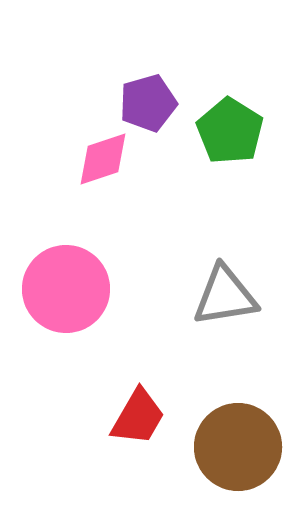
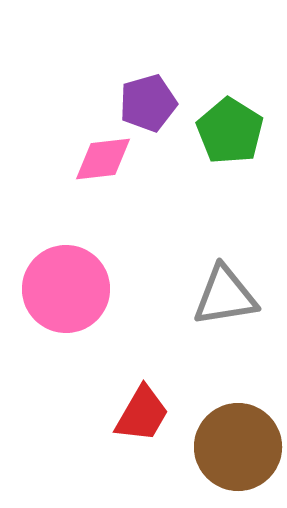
pink diamond: rotated 12 degrees clockwise
red trapezoid: moved 4 px right, 3 px up
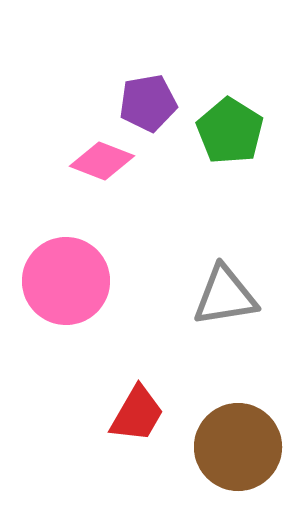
purple pentagon: rotated 6 degrees clockwise
pink diamond: moved 1 px left, 2 px down; rotated 28 degrees clockwise
pink circle: moved 8 px up
red trapezoid: moved 5 px left
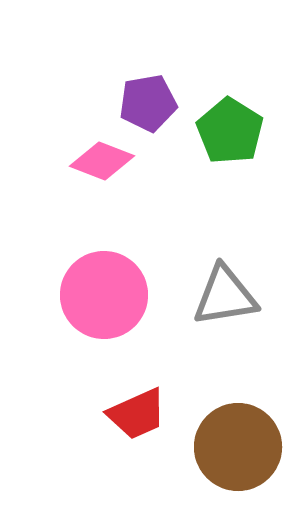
pink circle: moved 38 px right, 14 px down
red trapezoid: rotated 36 degrees clockwise
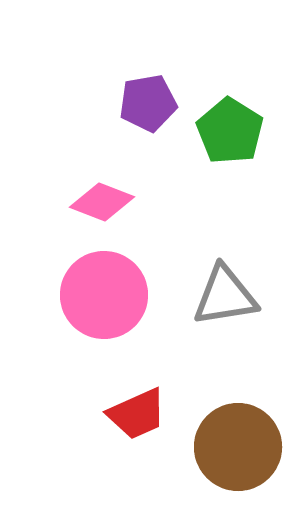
pink diamond: moved 41 px down
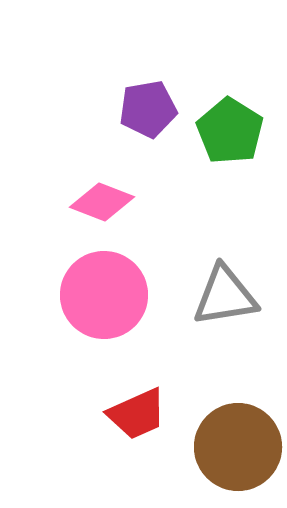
purple pentagon: moved 6 px down
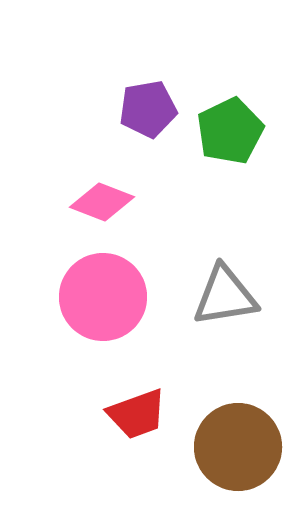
green pentagon: rotated 14 degrees clockwise
pink circle: moved 1 px left, 2 px down
red trapezoid: rotated 4 degrees clockwise
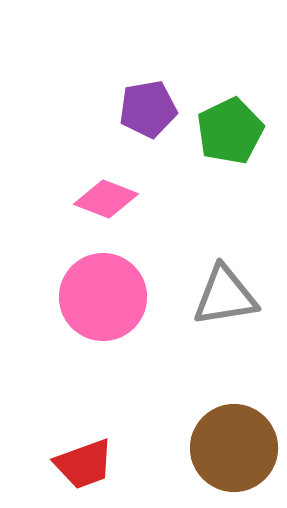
pink diamond: moved 4 px right, 3 px up
red trapezoid: moved 53 px left, 50 px down
brown circle: moved 4 px left, 1 px down
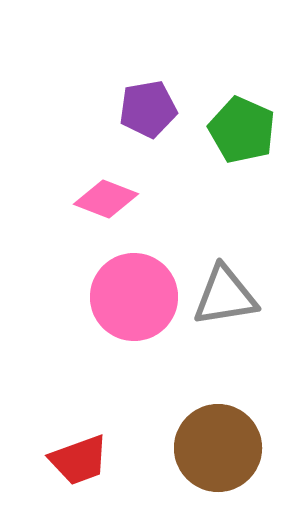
green pentagon: moved 12 px right, 1 px up; rotated 22 degrees counterclockwise
pink circle: moved 31 px right
brown circle: moved 16 px left
red trapezoid: moved 5 px left, 4 px up
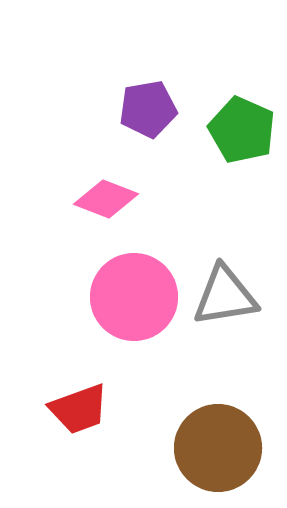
red trapezoid: moved 51 px up
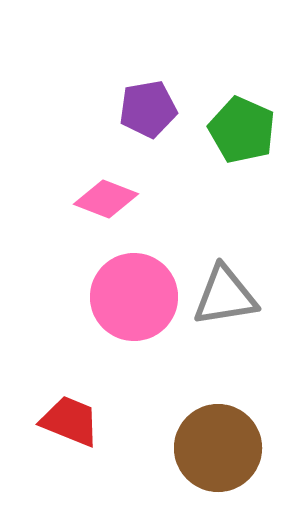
red trapezoid: moved 9 px left, 12 px down; rotated 138 degrees counterclockwise
